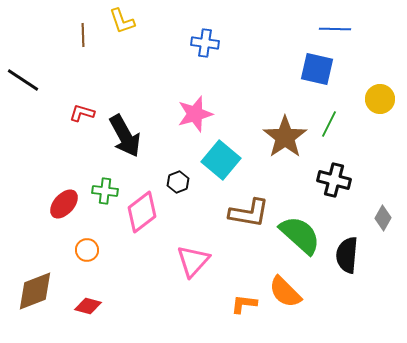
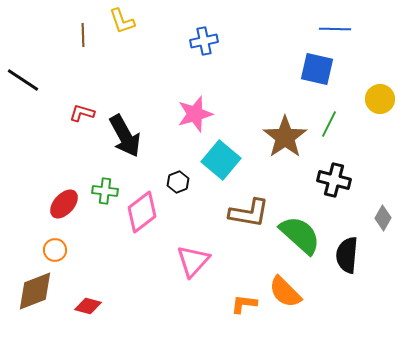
blue cross: moved 1 px left, 2 px up; rotated 20 degrees counterclockwise
orange circle: moved 32 px left
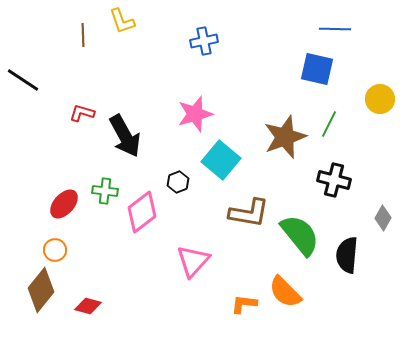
brown star: rotated 15 degrees clockwise
green semicircle: rotated 9 degrees clockwise
brown diamond: moved 6 px right, 1 px up; rotated 30 degrees counterclockwise
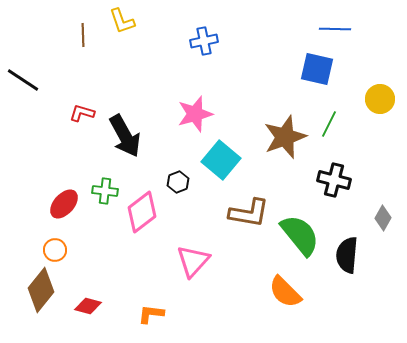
orange L-shape: moved 93 px left, 10 px down
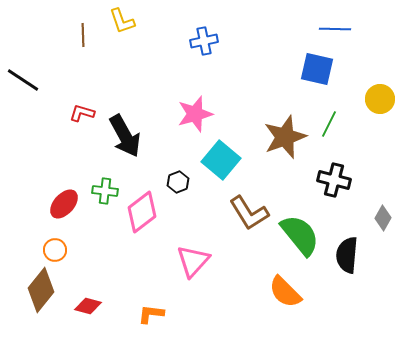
brown L-shape: rotated 48 degrees clockwise
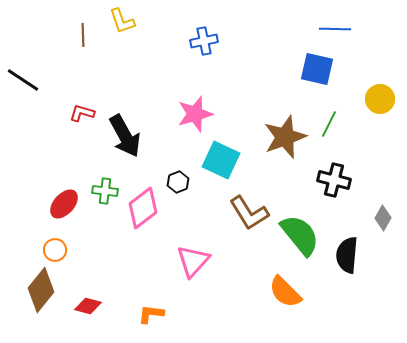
cyan square: rotated 15 degrees counterclockwise
pink diamond: moved 1 px right, 4 px up
